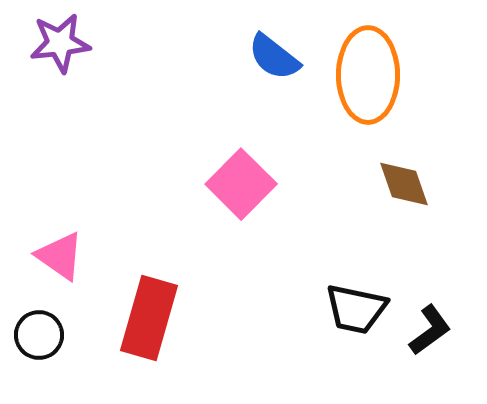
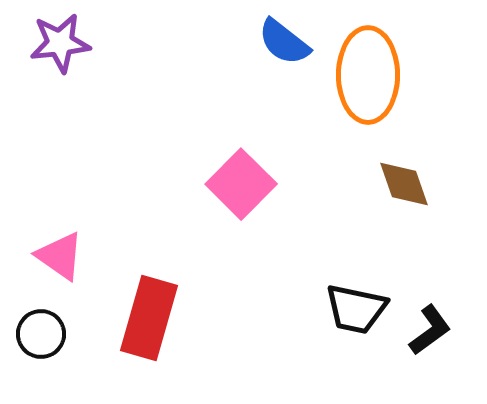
blue semicircle: moved 10 px right, 15 px up
black circle: moved 2 px right, 1 px up
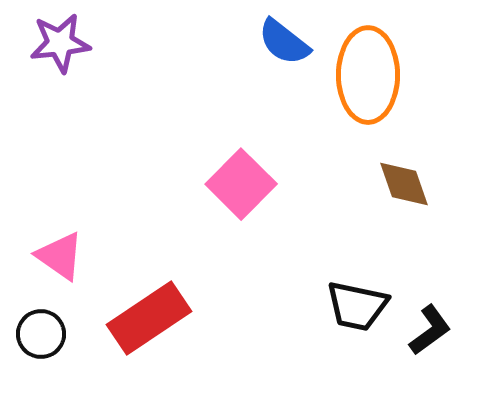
black trapezoid: moved 1 px right, 3 px up
red rectangle: rotated 40 degrees clockwise
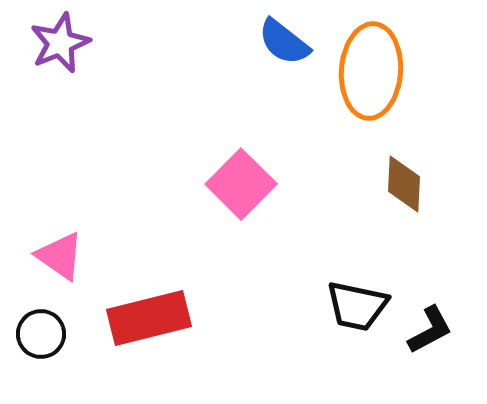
purple star: rotated 16 degrees counterclockwise
orange ellipse: moved 3 px right, 4 px up; rotated 4 degrees clockwise
brown diamond: rotated 22 degrees clockwise
red rectangle: rotated 20 degrees clockwise
black L-shape: rotated 8 degrees clockwise
